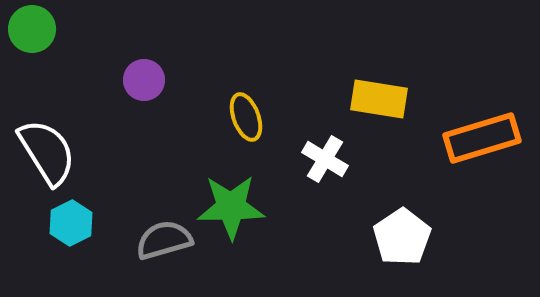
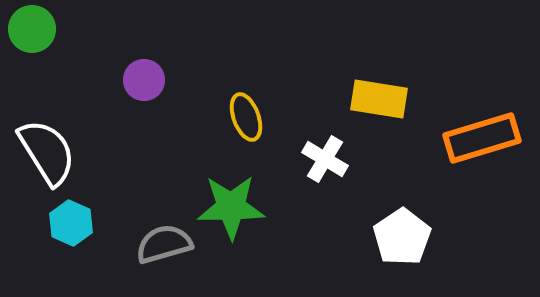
cyan hexagon: rotated 9 degrees counterclockwise
gray semicircle: moved 4 px down
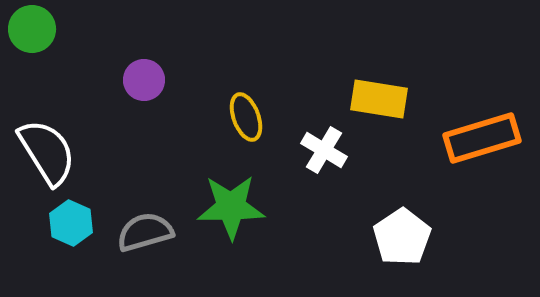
white cross: moved 1 px left, 9 px up
gray semicircle: moved 19 px left, 12 px up
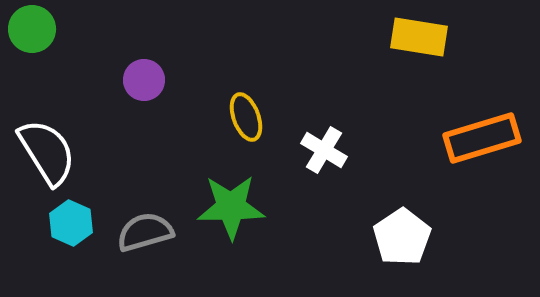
yellow rectangle: moved 40 px right, 62 px up
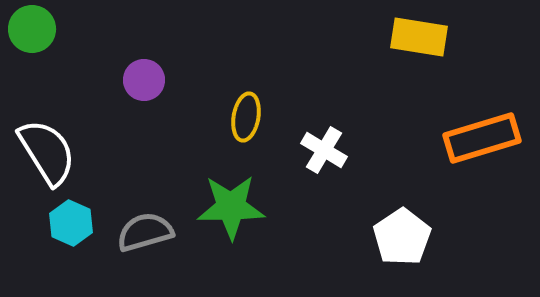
yellow ellipse: rotated 30 degrees clockwise
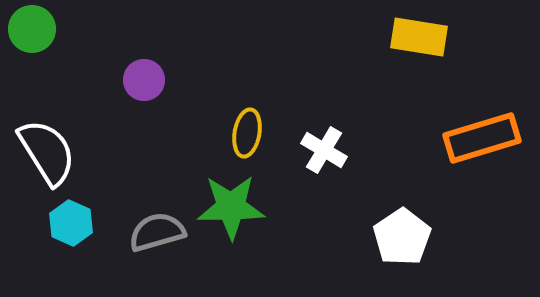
yellow ellipse: moved 1 px right, 16 px down
gray semicircle: moved 12 px right
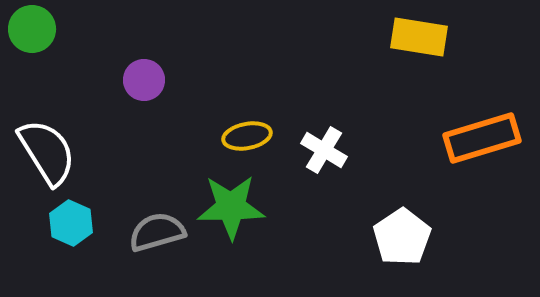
yellow ellipse: moved 3 px down; rotated 69 degrees clockwise
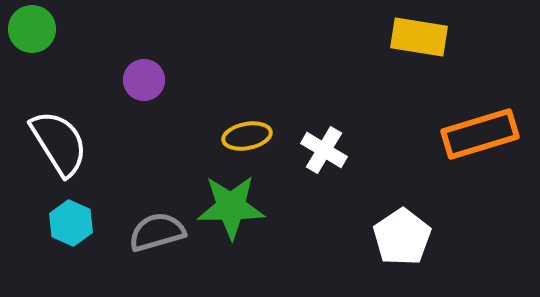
orange rectangle: moved 2 px left, 4 px up
white semicircle: moved 12 px right, 9 px up
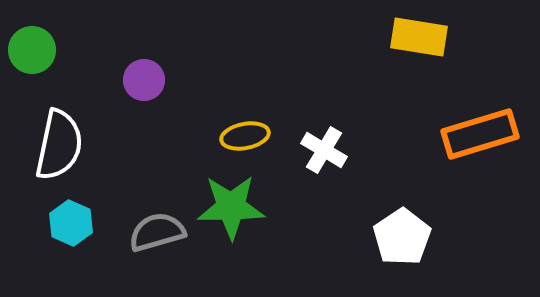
green circle: moved 21 px down
yellow ellipse: moved 2 px left
white semicircle: moved 2 px down; rotated 44 degrees clockwise
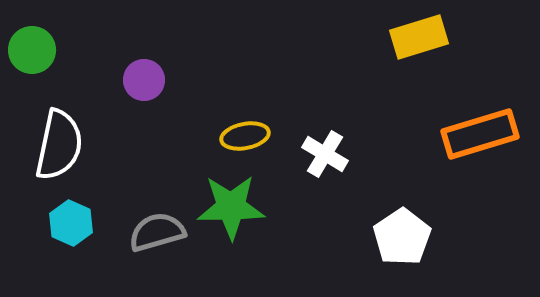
yellow rectangle: rotated 26 degrees counterclockwise
white cross: moved 1 px right, 4 px down
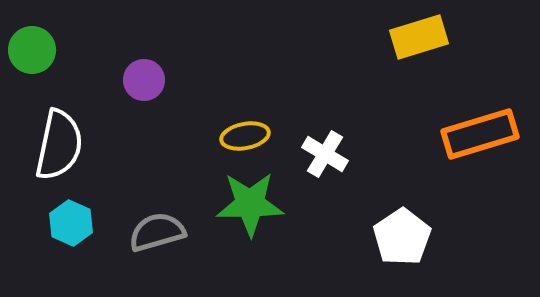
green star: moved 19 px right, 3 px up
